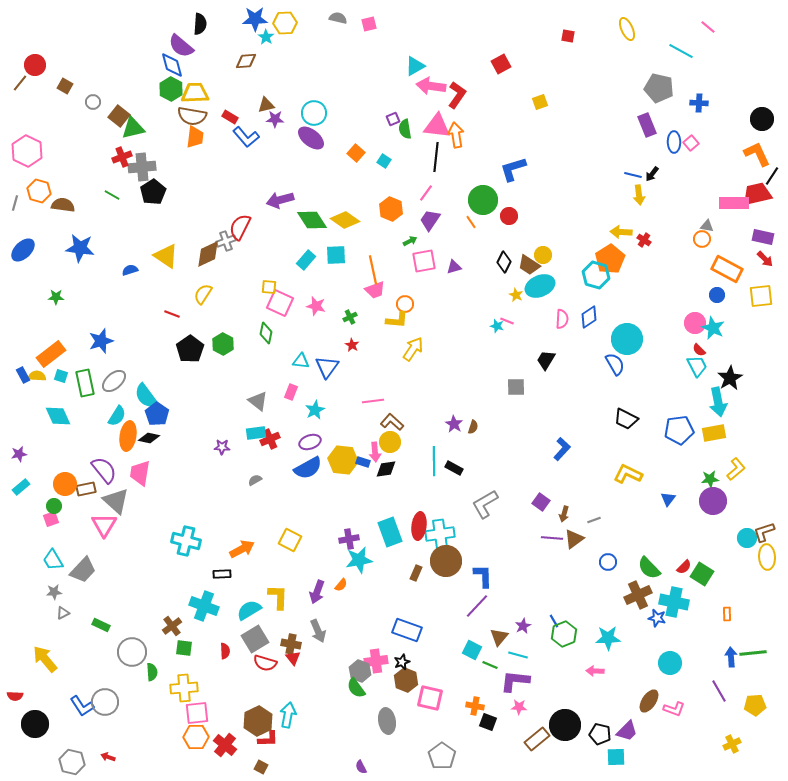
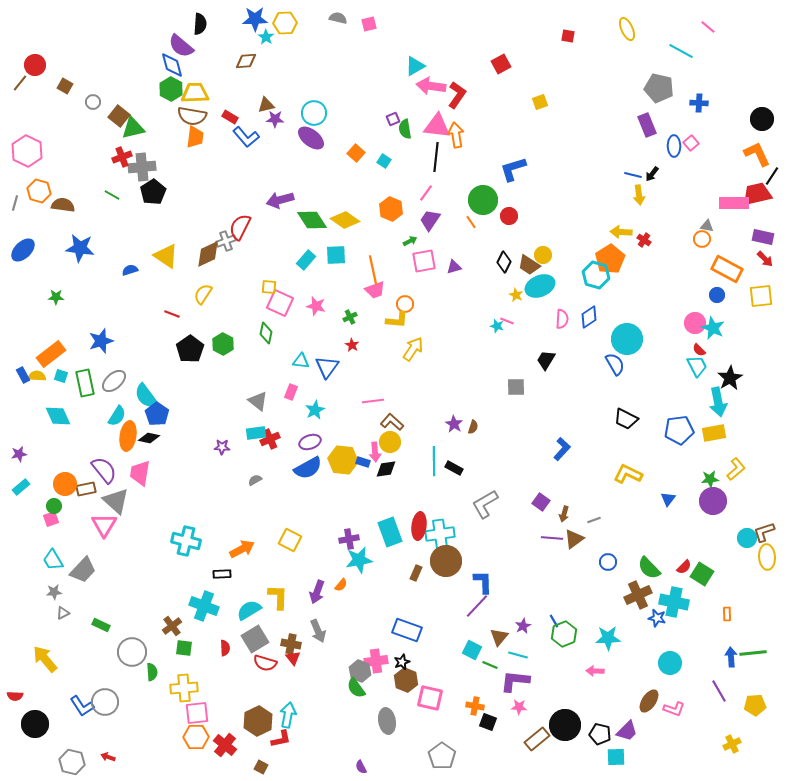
blue ellipse at (674, 142): moved 4 px down
blue L-shape at (483, 576): moved 6 px down
red semicircle at (225, 651): moved 3 px up
red L-shape at (268, 739): moved 13 px right; rotated 10 degrees counterclockwise
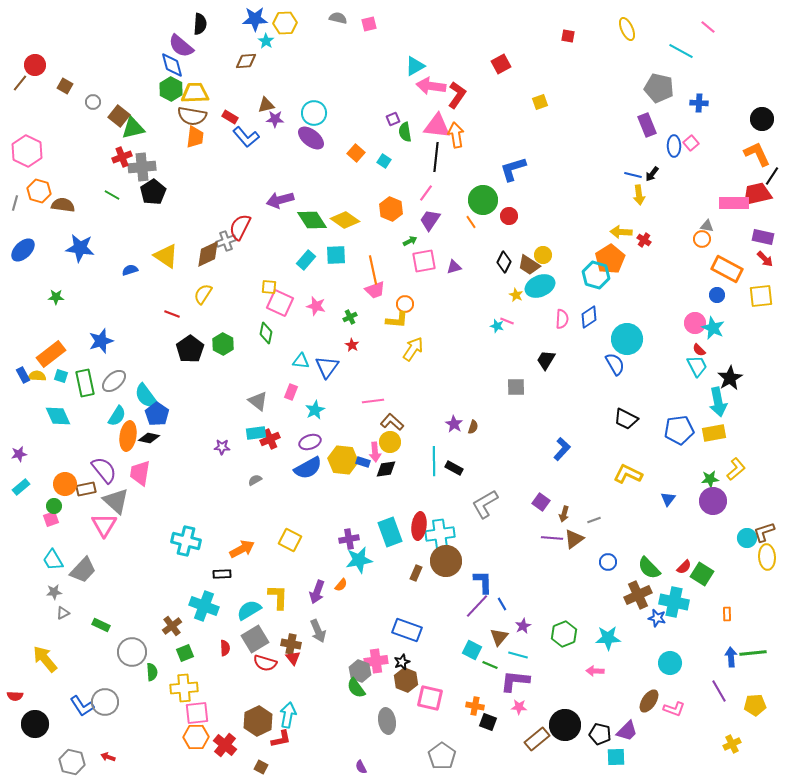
cyan star at (266, 37): moved 4 px down
green semicircle at (405, 129): moved 3 px down
blue line at (554, 621): moved 52 px left, 17 px up
green square at (184, 648): moved 1 px right, 5 px down; rotated 30 degrees counterclockwise
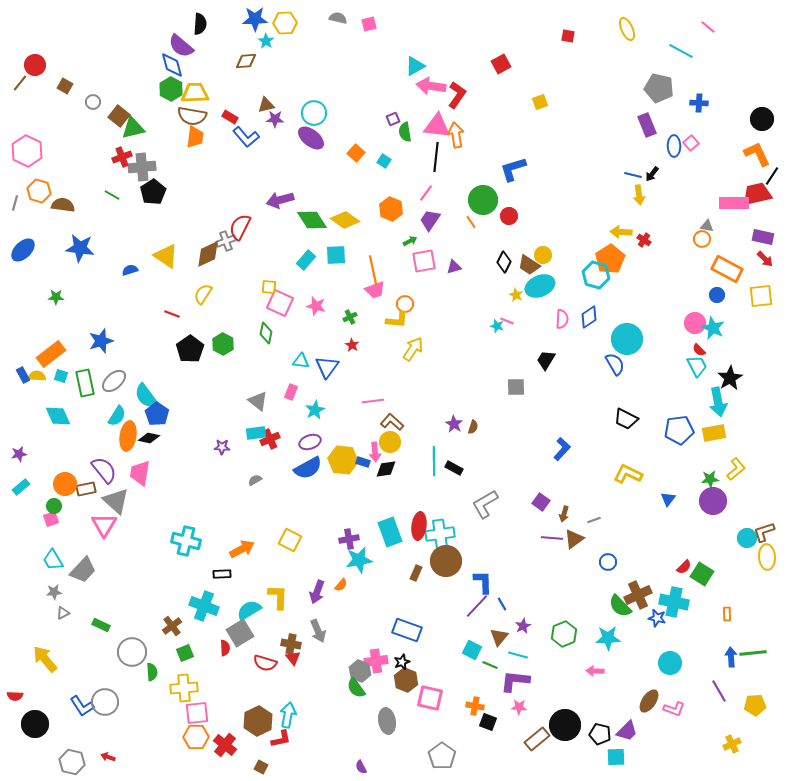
green semicircle at (649, 568): moved 29 px left, 38 px down
gray square at (255, 639): moved 15 px left, 6 px up
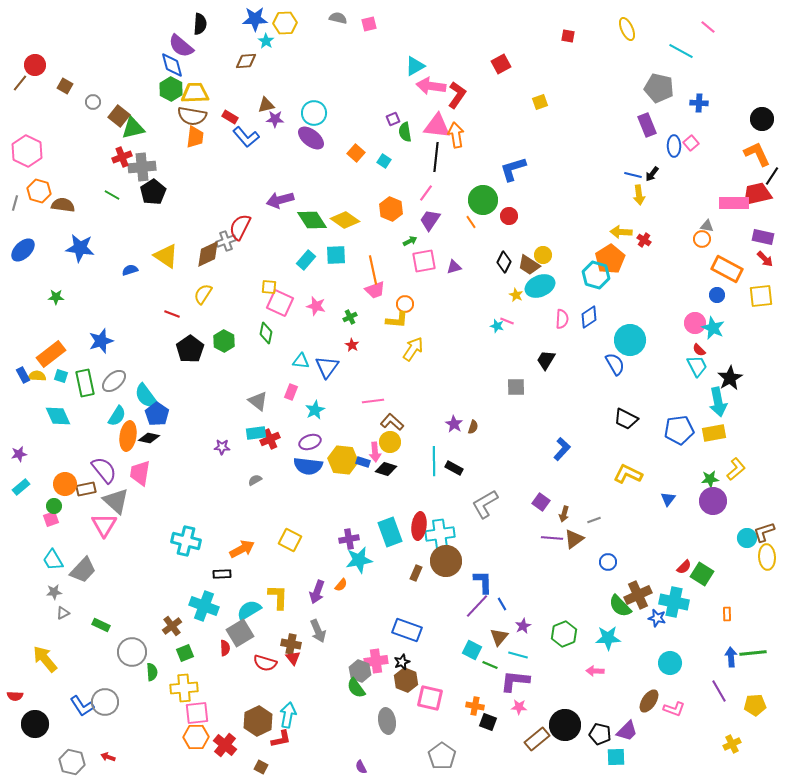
cyan circle at (627, 339): moved 3 px right, 1 px down
green hexagon at (223, 344): moved 1 px right, 3 px up
blue semicircle at (308, 468): moved 2 px up; rotated 36 degrees clockwise
black diamond at (386, 469): rotated 25 degrees clockwise
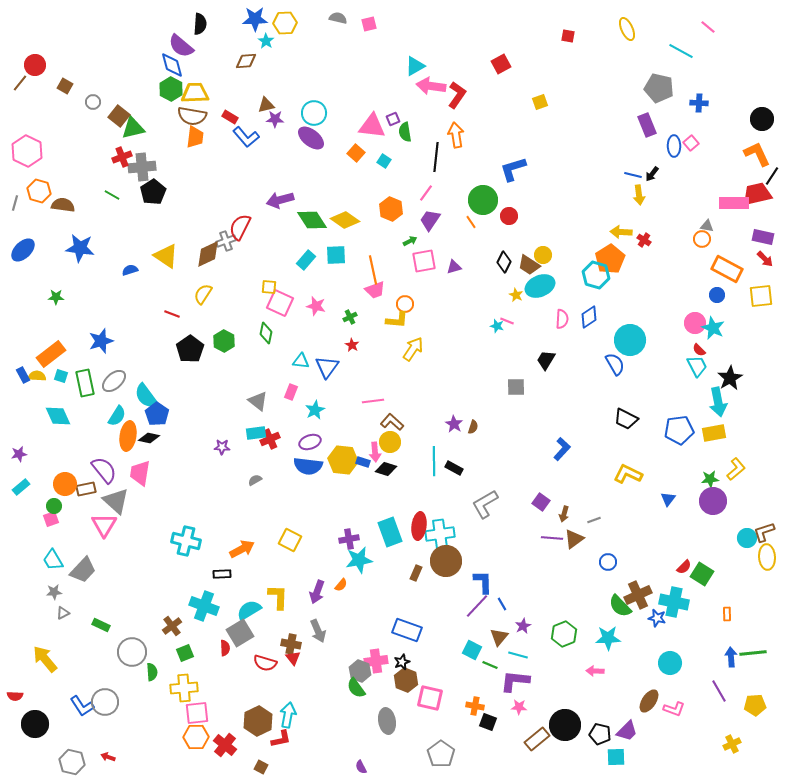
pink triangle at (437, 126): moved 65 px left
gray pentagon at (442, 756): moved 1 px left, 2 px up
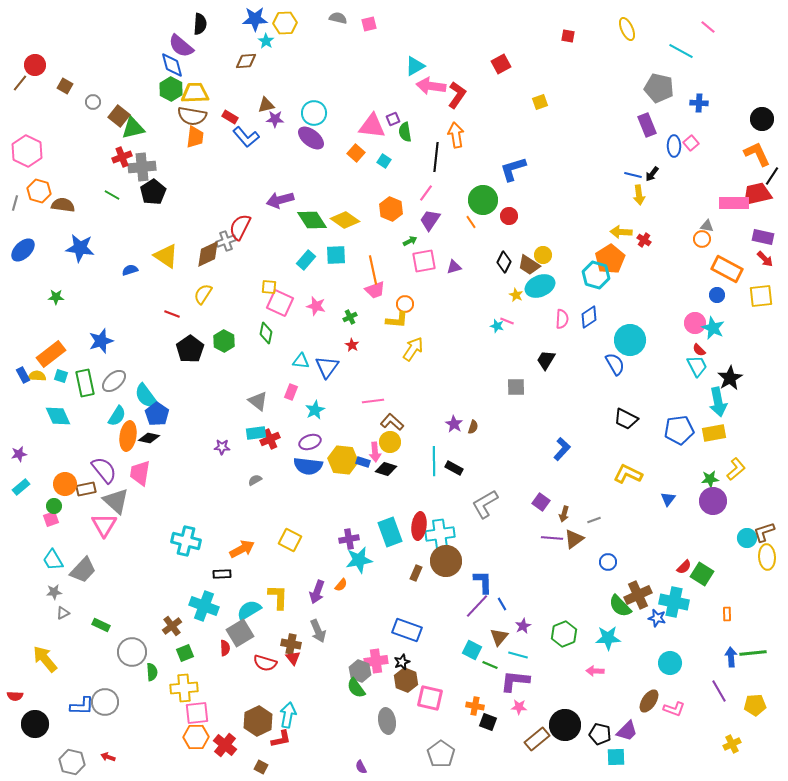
blue L-shape at (82, 706): rotated 55 degrees counterclockwise
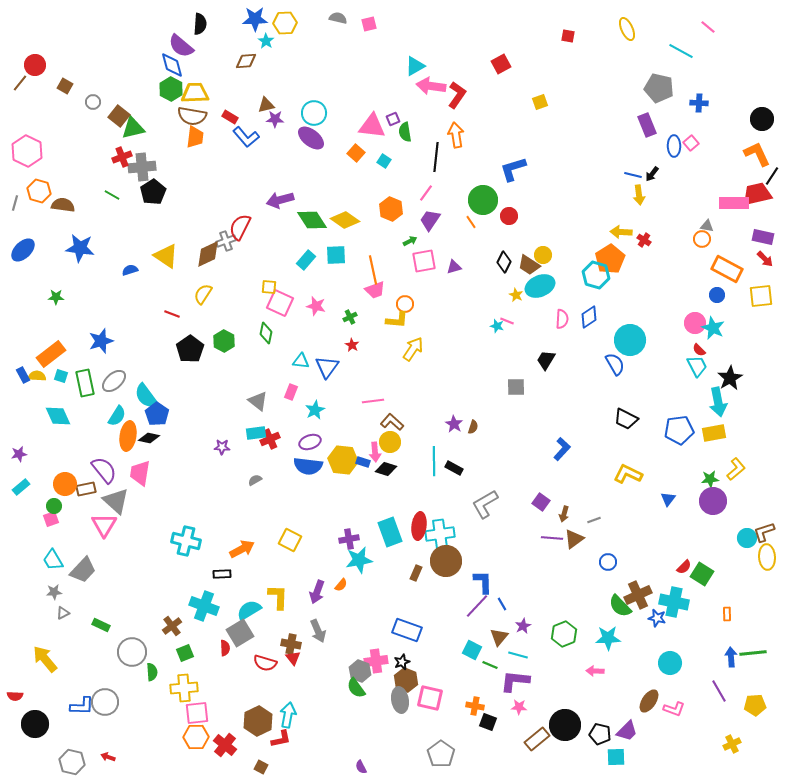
gray ellipse at (387, 721): moved 13 px right, 21 px up
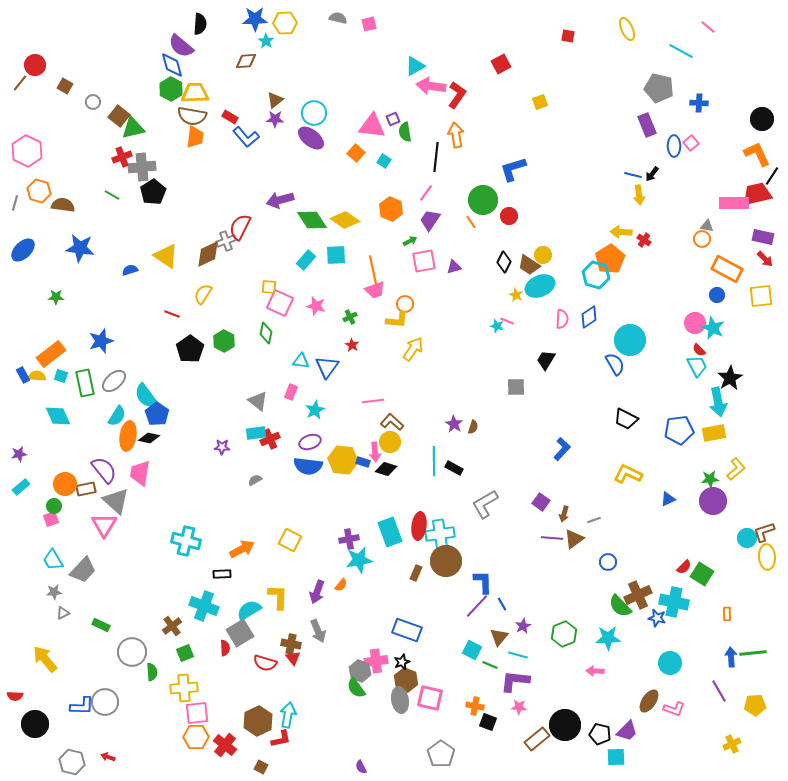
brown triangle at (266, 105): moved 9 px right, 5 px up; rotated 24 degrees counterclockwise
blue triangle at (668, 499): rotated 28 degrees clockwise
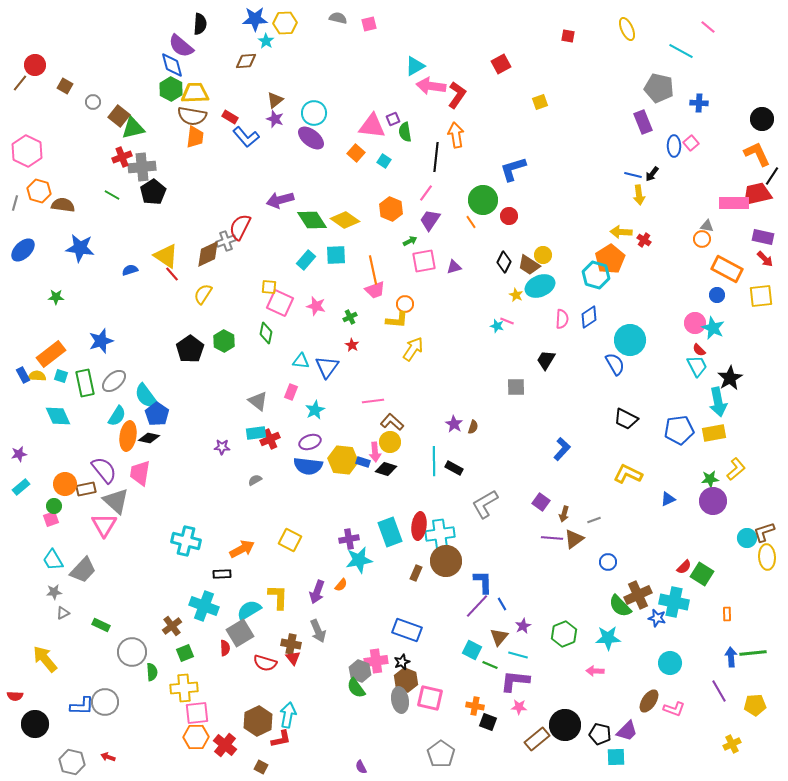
purple star at (275, 119): rotated 18 degrees clockwise
purple rectangle at (647, 125): moved 4 px left, 3 px up
red line at (172, 314): moved 40 px up; rotated 28 degrees clockwise
